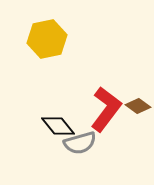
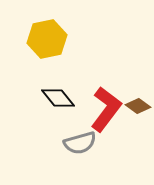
black diamond: moved 28 px up
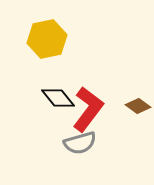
red L-shape: moved 18 px left
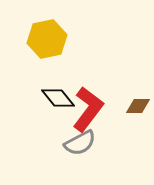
brown diamond: rotated 35 degrees counterclockwise
gray semicircle: rotated 12 degrees counterclockwise
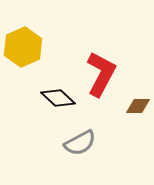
yellow hexagon: moved 24 px left, 8 px down; rotated 12 degrees counterclockwise
black diamond: rotated 8 degrees counterclockwise
red L-shape: moved 13 px right, 35 px up; rotated 9 degrees counterclockwise
